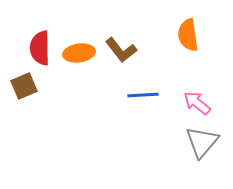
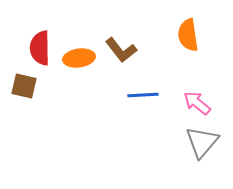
orange ellipse: moved 5 px down
brown square: rotated 36 degrees clockwise
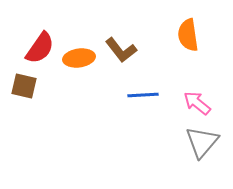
red semicircle: rotated 144 degrees counterclockwise
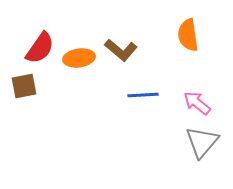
brown L-shape: rotated 12 degrees counterclockwise
brown square: rotated 24 degrees counterclockwise
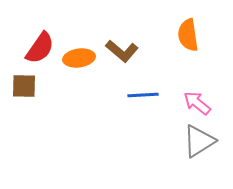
brown L-shape: moved 1 px right, 1 px down
brown square: rotated 12 degrees clockwise
gray triangle: moved 3 px left, 1 px up; rotated 18 degrees clockwise
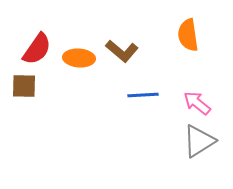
red semicircle: moved 3 px left, 1 px down
orange ellipse: rotated 12 degrees clockwise
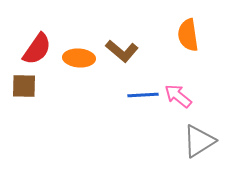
pink arrow: moved 19 px left, 7 px up
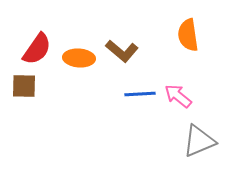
blue line: moved 3 px left, 1 px up
gray triangle: rotated 9 degrees clockwise
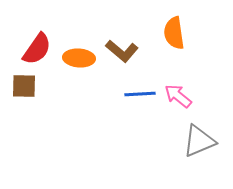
orange semicircle: moved 14 px left, 2 px up
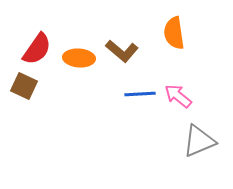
brown square: rotated 24 degrees clockwise
